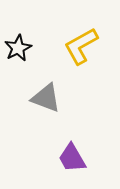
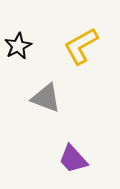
black star: moved 2 px up
purple trapezoid: moved 1 px right, 1 px down; rotated 12 degrees counterclockwise
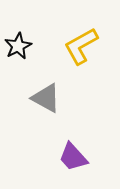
gray triangle: rotated 8 degrees clockwise
purple trapezoid: moved 2 px up
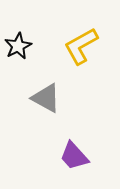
purple trapezoid: moved 1 px right, 1 px up
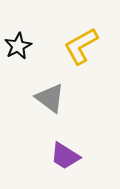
gray triangle: moved 4 px right; rotated 8 degrees clockwise
purple trapezoid: moved 9 px left; rotated 16 degrees counterclockwise
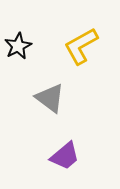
purple trapezoid: rotated 72 degrees counterclockwise
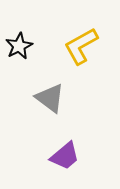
black star: moved 1 px right
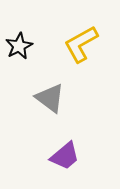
yellow L-shape: moved 2 px up
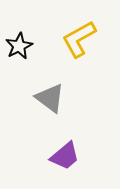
yellow L-shape: moved 2 px left, 5 px up
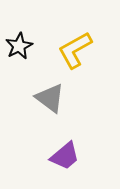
yellow L-shape: moved 4 px left, 11 px down
